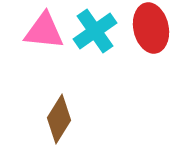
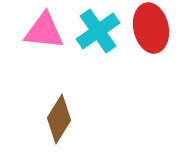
cyan cross: moved 3 px right
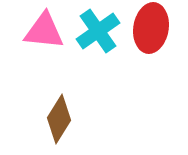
red ellipse: rotated 21 degrees clockwise
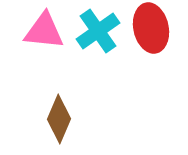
red ellipse: rotated 21 degrees counterclockwise
brown diamond: rotated 9 degrees counterclockwise
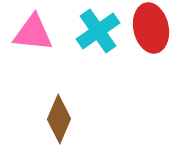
pink triangle: moved 11 px left, 2 px down
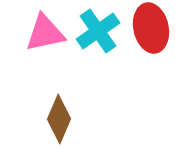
pink triangle: moved 12 px right; rotated 18 degrees counterclockwise
